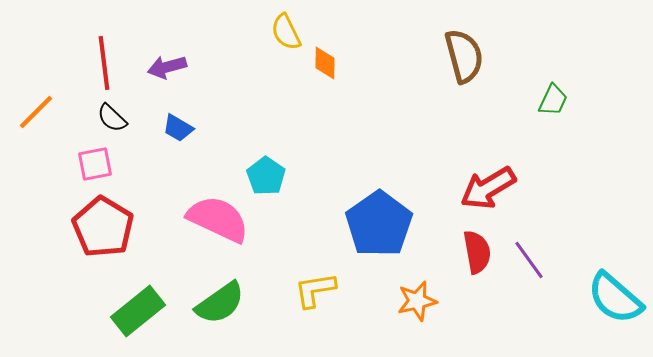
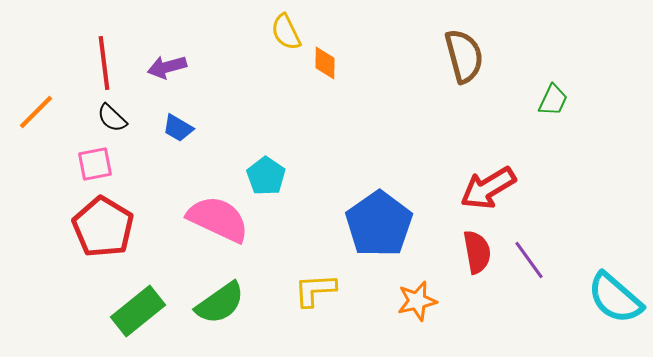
yellow L-shape: rotated 6 degrees clockwise
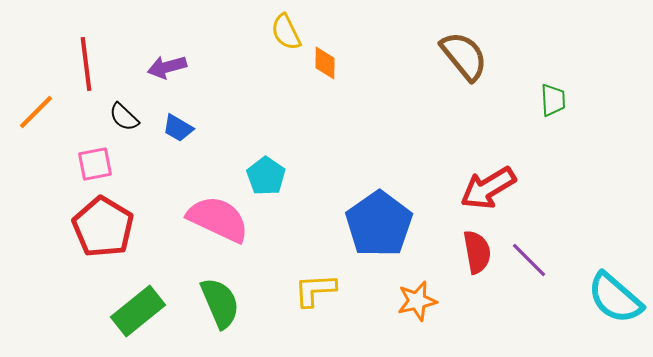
brown semicircle: rotated 24 degrees counterclockwise
red line: moved 18 px left, 1 px down
green trapezoid: rotated 28 degrees counterclockwise
black semicircle: moved 12 px right, 1 px up
purple line: rotated 9 degrees counterclockwise
green semicircle: rotated 78 degrees counterclockwise
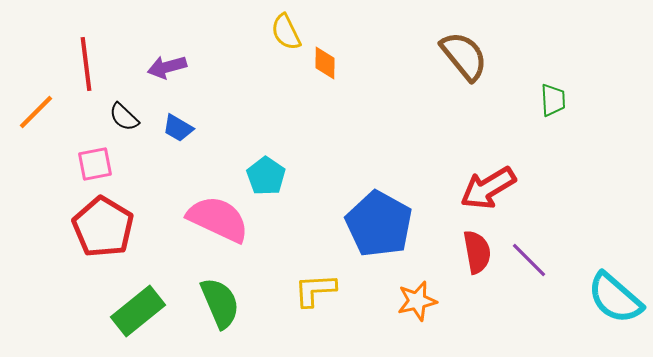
blue pentagon: rotated 8 degrees counterclockwise
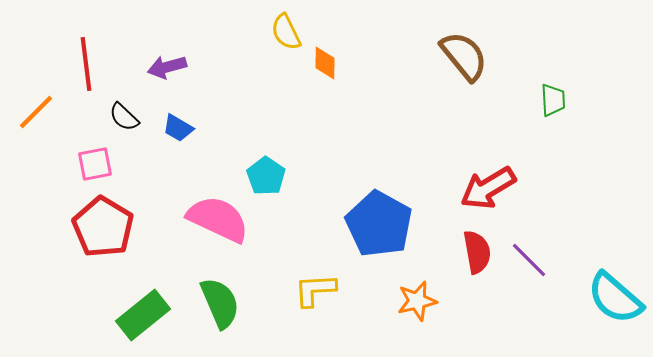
green rectangle: moved 5 px right, 4 px down
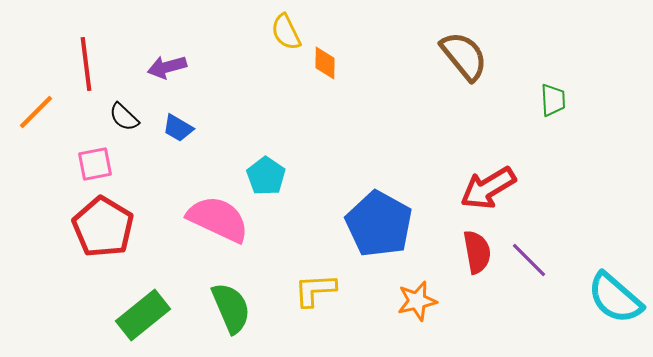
green semicircle: moved 11 px right, 5 px down
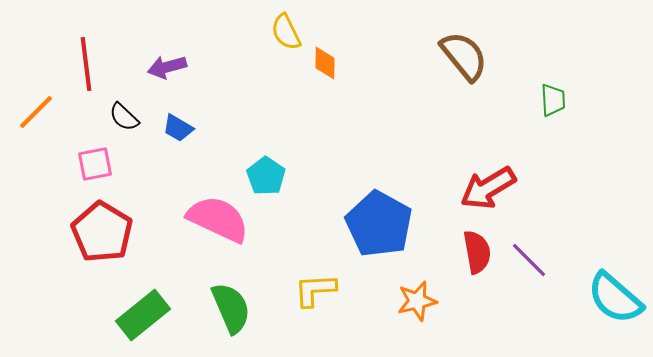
red pentagon: moved 1 px left, 5 px down
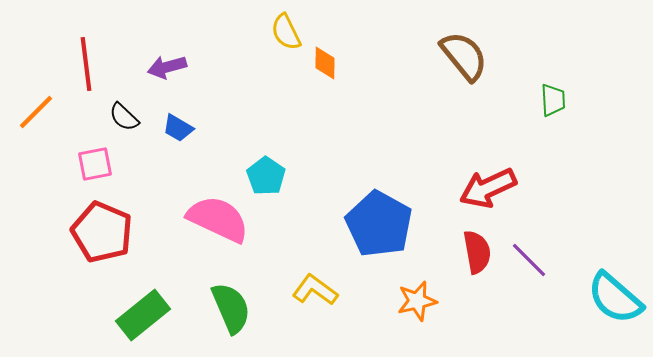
red arrow: rotated 6 degrees clockwise
red pentagon: rotated 8 degrees counterclockwise
yellow L-shape: rotated 39 degrees clockwise
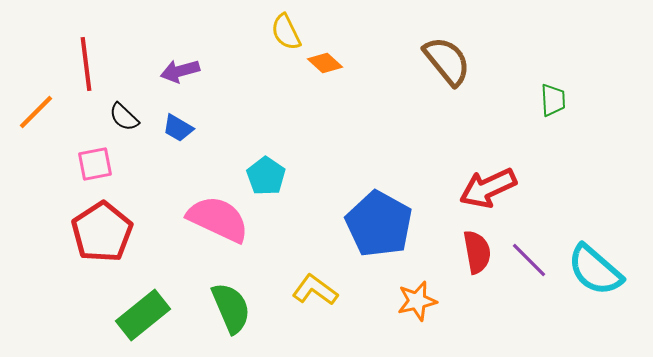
brown semicircle: moved 17 px left, 5 px down
orange diamond: rotated 48 degrees counterclockwise
purple arrow: moved 13 px right, 4 px down
red pentagon: rotated 16 degrees clockwise
cyan semicircle: moved 20 px left, 28 px up
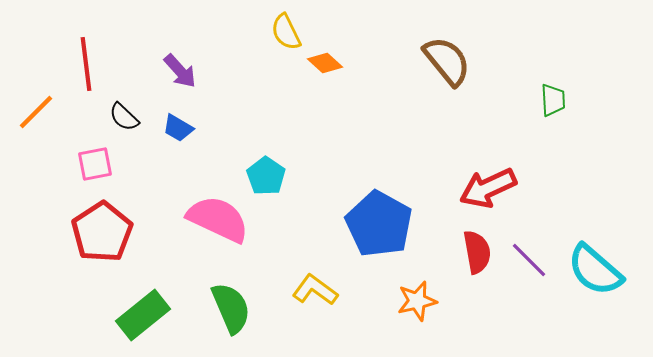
purple arrow: rotated 117 degrees counterclockwise
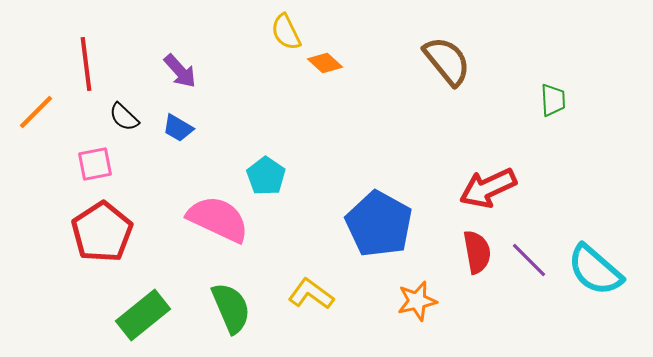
yellow L-shape: moved 4 px left, 4 px down
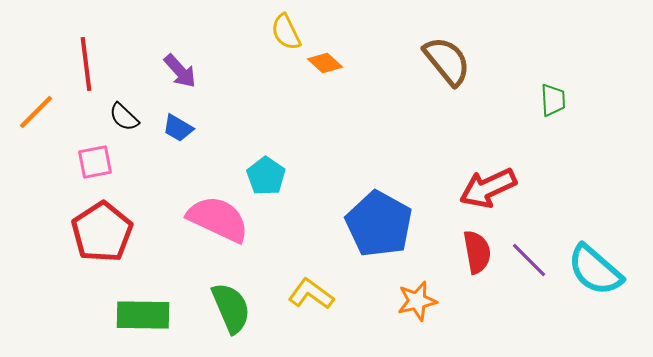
pink square: moved 2 px up
green rectangle: rotated 40 degrees clockwise
